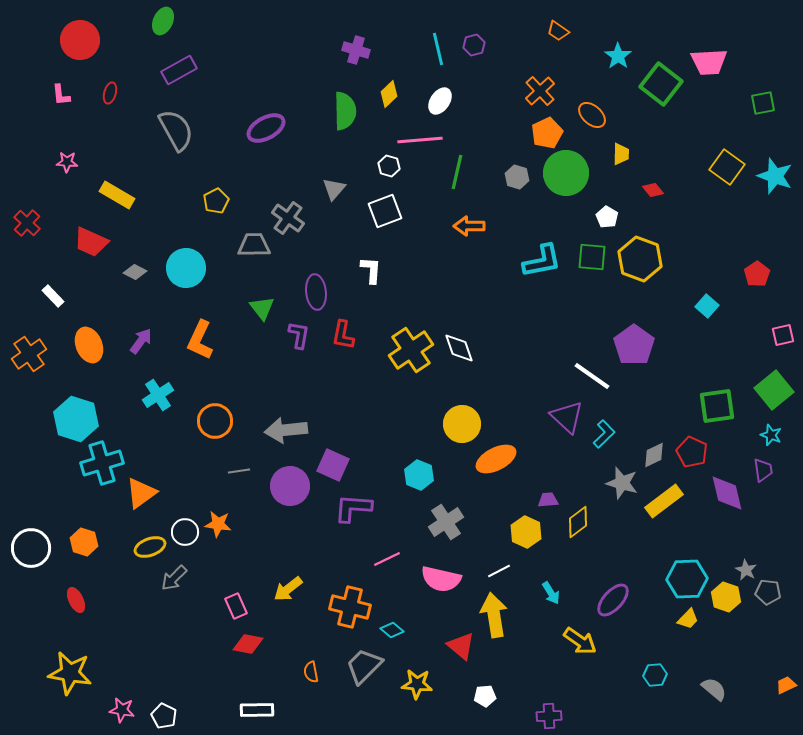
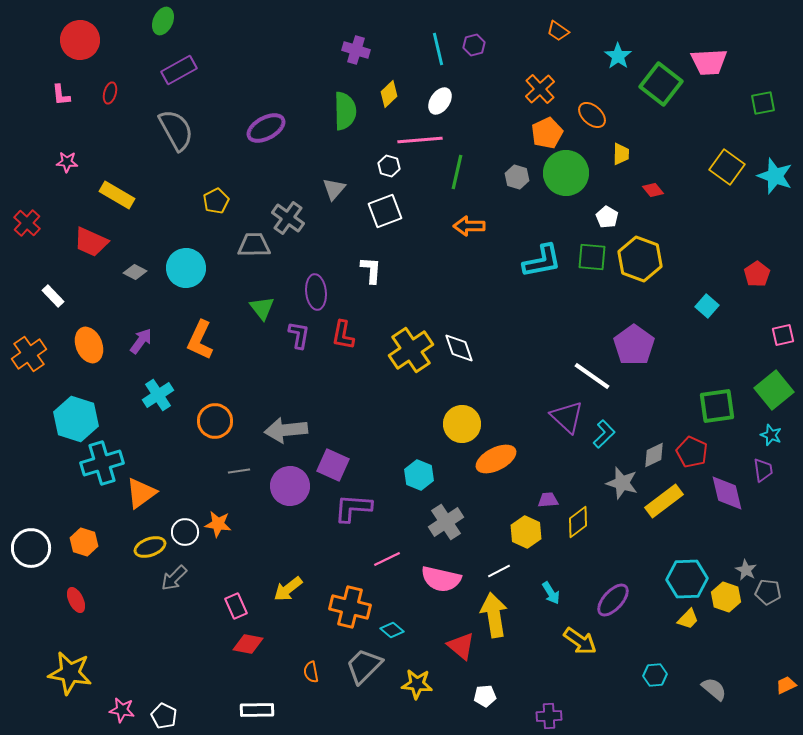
orange cross at (540, 91): moved 2 px up
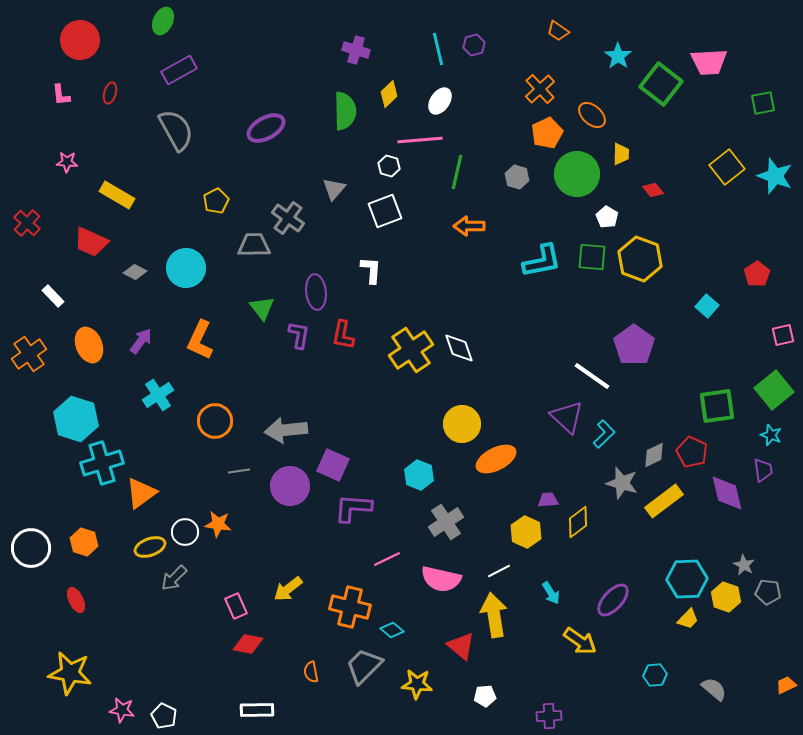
yellow square at (727, 167): rotated 16 degrees clockwise
green circle at (566, 173): moved 11 px right, 1 px down
gray star at (746, 570): moved 2 px left, 5 px up
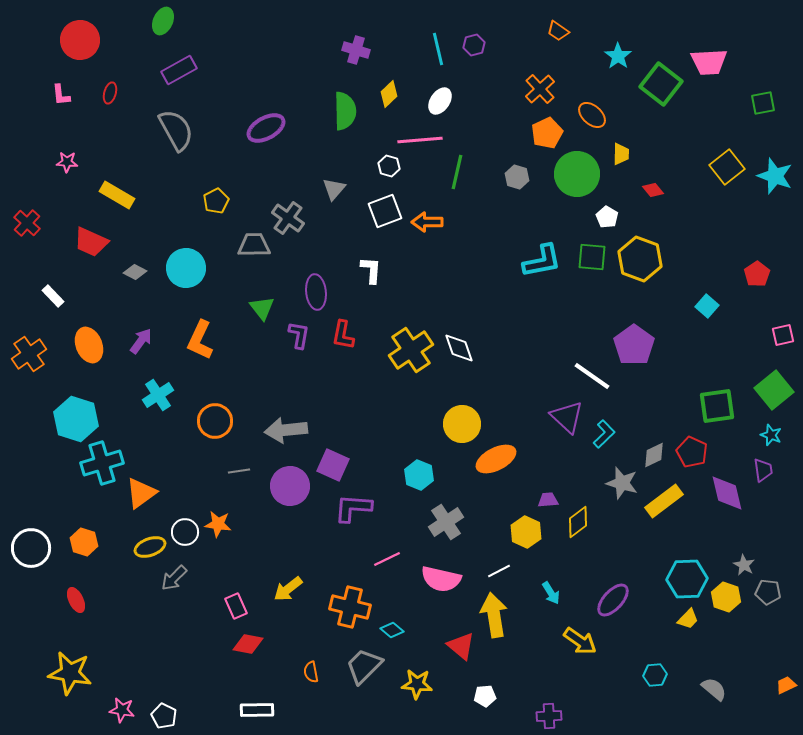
orange arrow at (469, 226): moved 42 px left, 4 px up
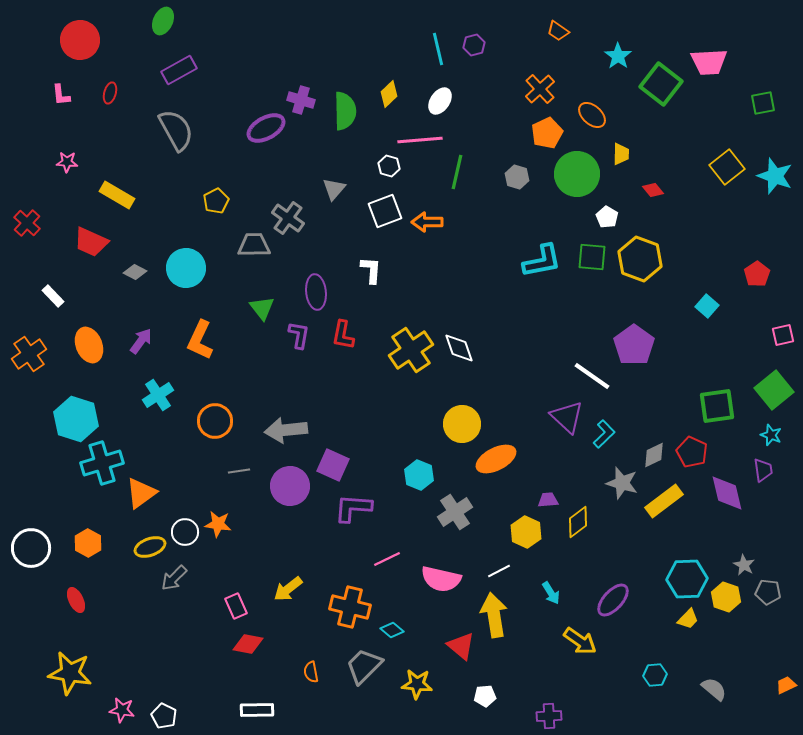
purple cross at (356, 50): moved 55 px left, 50 px down
gray cross at (446, 522): moved 9 px right, 10 px up
orange hexagon at (84, 542): moved 4 px right, 1 px down; rotated 12 degrees clockwise
